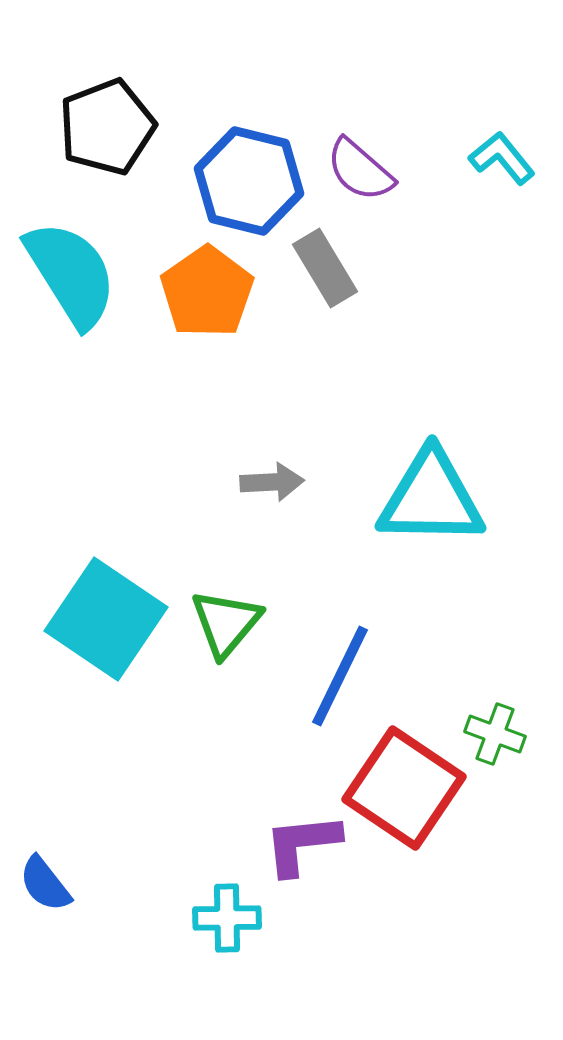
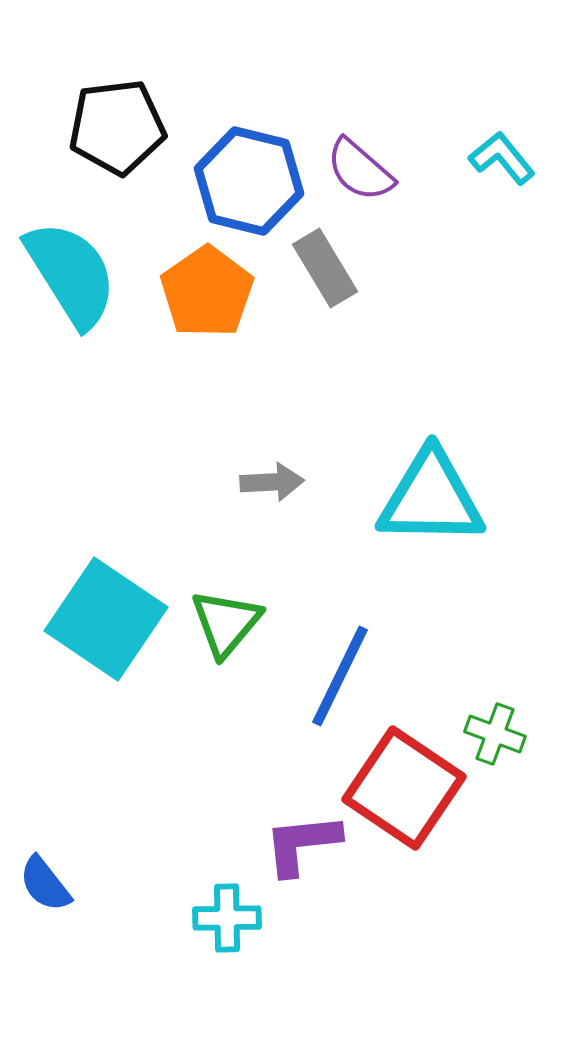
black pentagon: moved 10 px right; rotated 14 degrees clockwise
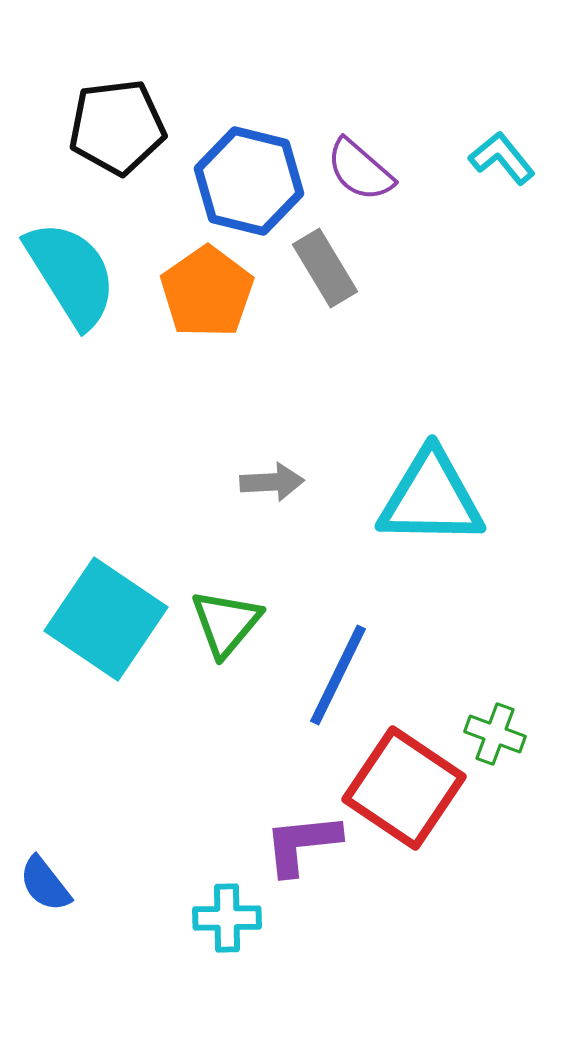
blue line: moved 2 px left, 1 px up
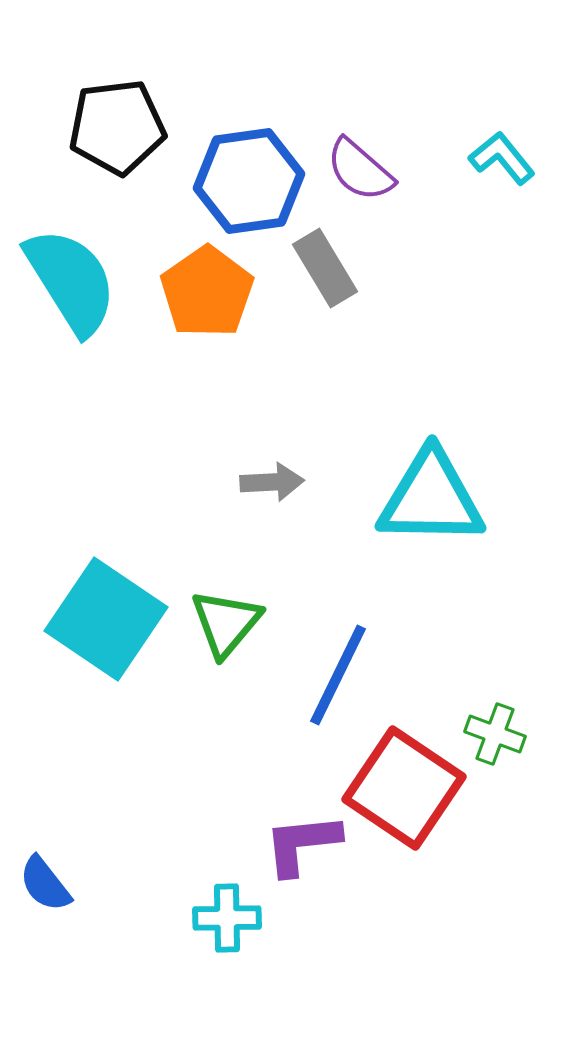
blue hexagon: rotated 22 degrees counterclockwise
cyan semicircle: moved 7 px down
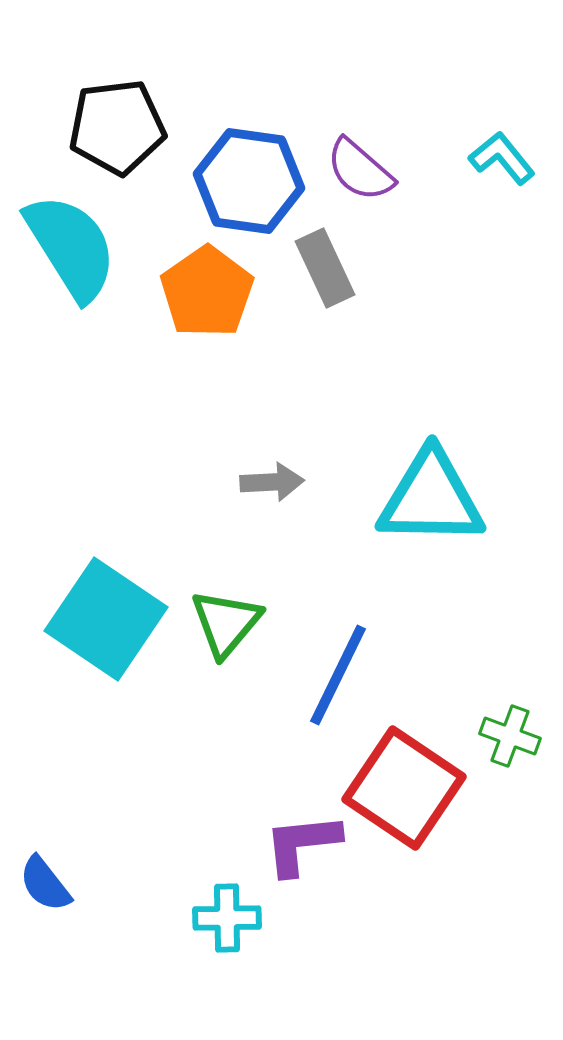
blue hexagon: rotated 16 degrees clockwise
gray rectangle: rotated 6 degrees clockwise
cyan semicircle: moved 34 px up
green cross: moved 15 px right, 2 px down
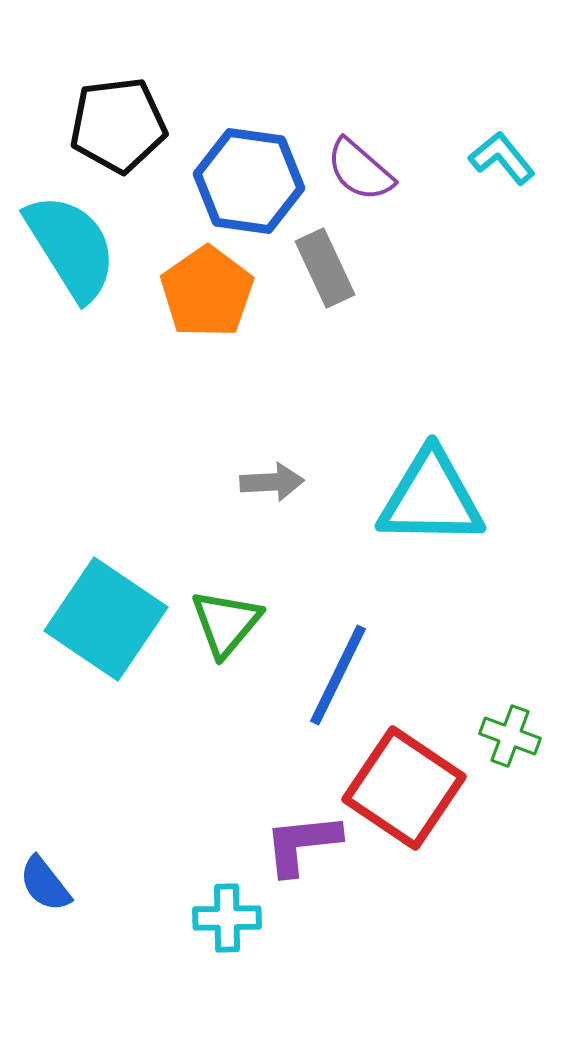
black pentagon: moved 1 px right, 2 px up
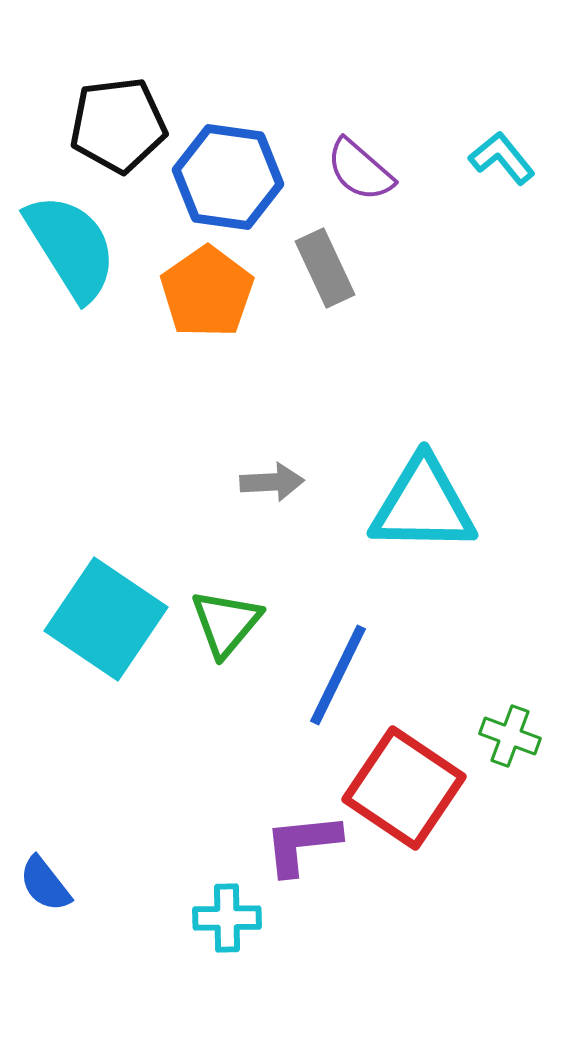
blue hexagon: moved 21 px left, 4 px up
cyan triangle: moved 8 px left, 7 px down
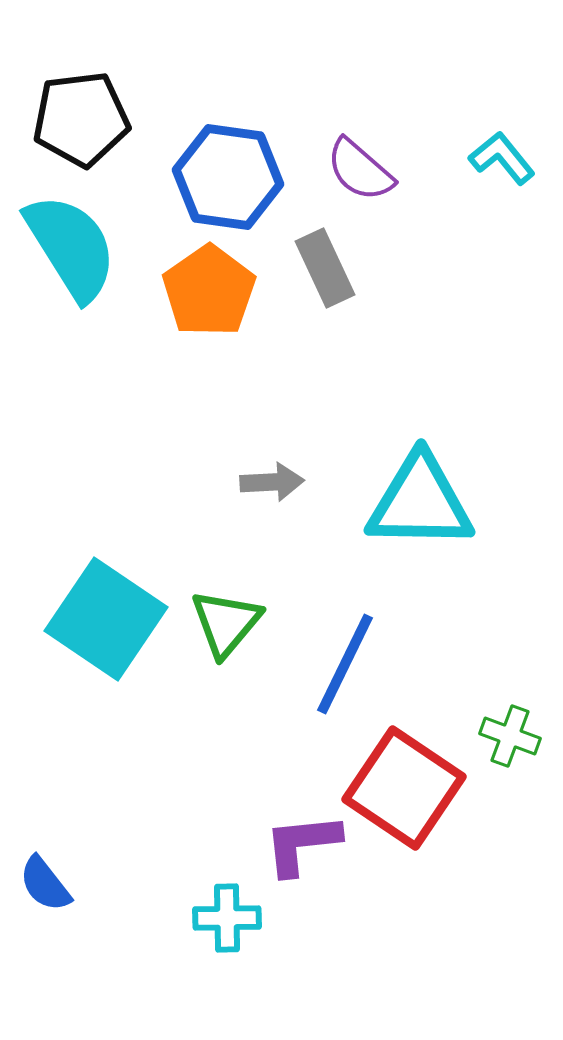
black pentagon: moved 37 px left, 6 px up
orange pentagon: moved 2 px right, 1 px up
cyan triangle: moved 3 px left, 3 px up
blue line: moved 7 px right, 11 px up
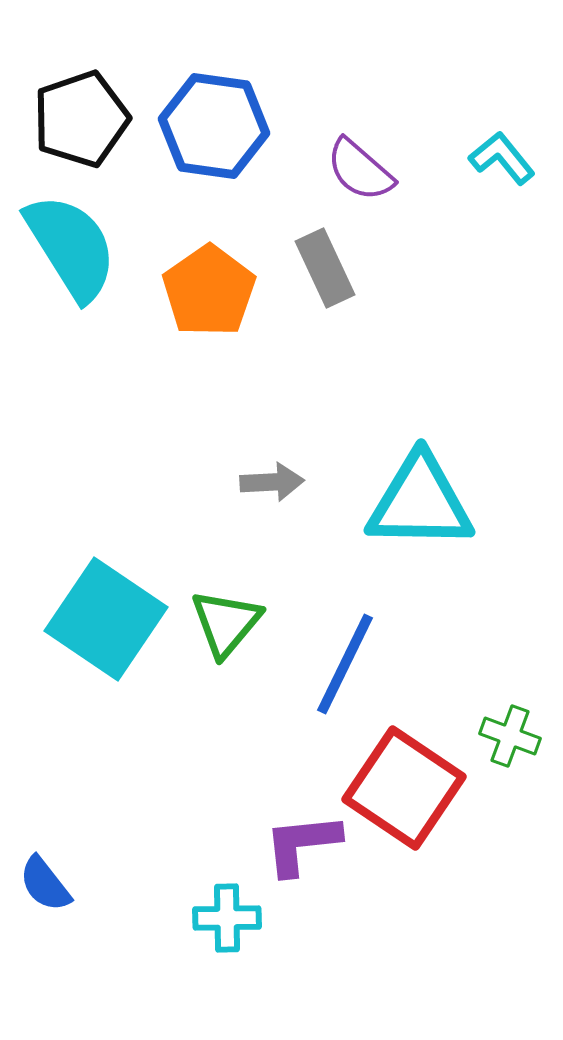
black pentagon: rotated 12 degrees counterclockwise
blue hexagon: moved 14 px left, 51 px up
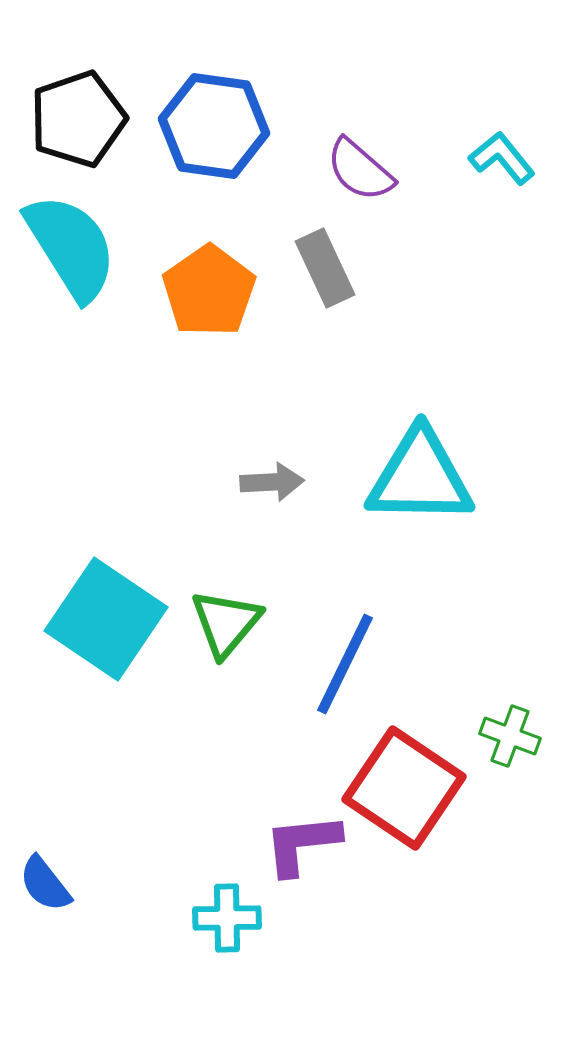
black pentagon: moved 3 px left
cyan triangle: moved 25 px up
